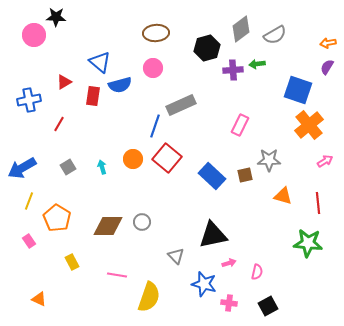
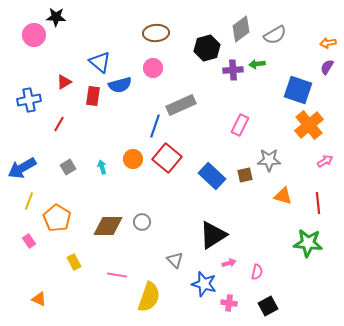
black triangle at (213, 235): rotated 20 degrees counterclockwise
gray triangle at (176, 256): moved 1 px left, 4 px down
yellow rectangle at (72, 262): moved 2 px right
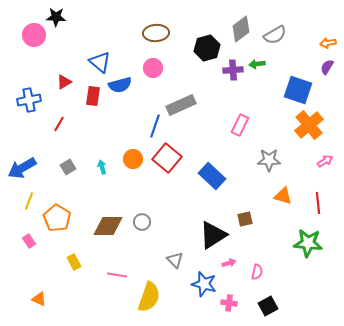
brown square at (245, 175): moved 44 px down
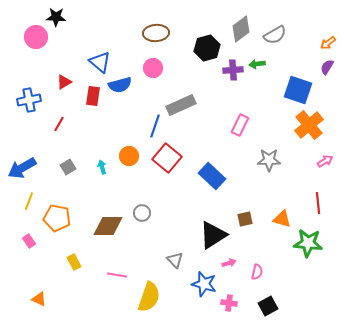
pink circle at (34, 35): moved 2 px right, 2 px down
orange arrow at (328, 43): rotated 28 degrees counterclockwise
orange circle at (133, 159): moved 4 px left, 3 px up
orange triangle at (283, 196): moved 1 px left, 23 px down
orange pentagon at (57, 218): rotated 20 degrees counterclockwise
gray circle at (142, 222): moved 9 px up
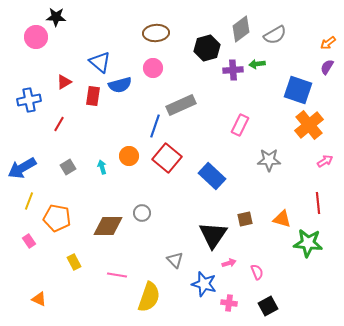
black triangle at (213, 235): rotated 24 degrees counterclockwise
pink semicircle at (257, 272): rotated 35 degrees counterclockwise
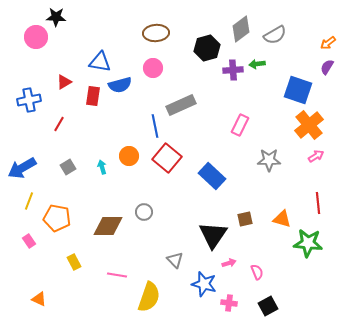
blue triangle at (100, 62): rotated 30 degrees counterclockwise
blue line at (155, 126): rotated 30 degrees counterclockwise
pink arrow at (325, 161): moved 9 px left, 5 px up
gray circle at (142, 213): moved 2 px right, 1 px up
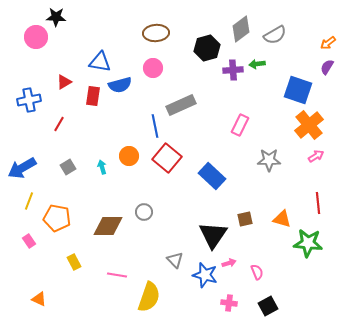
blue star at (204, 284): moved 1 px right, 9 px up
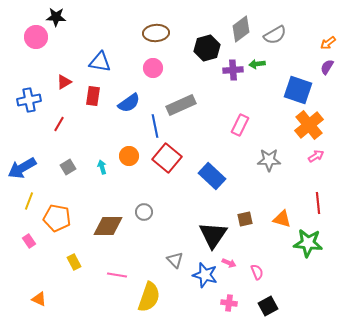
blue semicircle at (120, 85): moved 9 px right, 18 px down; rotated 20 degrees counterclockwise
pink arrow at (229, 263): rotated 40 degrees clockwise
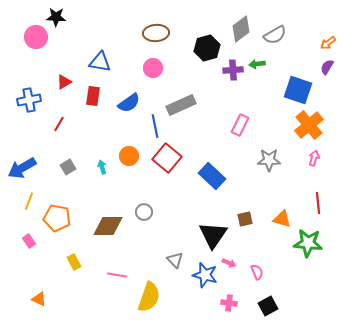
pink arrow at (316, 156): moved 2 px left, 2 px down; rotated 42 degrees counterclockwise
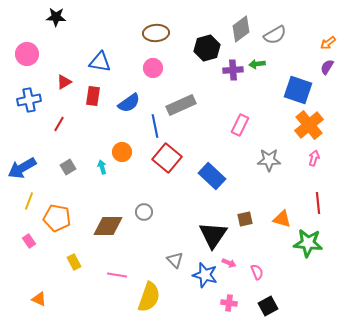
pink circle at (36, 37): moved 9 px left, 17 px down
orange circle at (129, 156): moved 7 px left, 4 px up
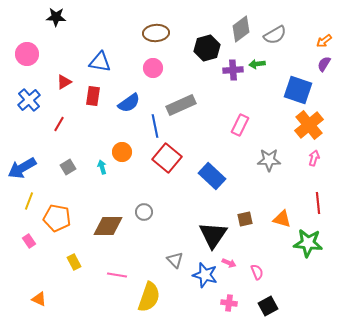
orange arrow at (328, 43): moved 4 px left, 2 px up
purple semicircle at (327, 67): moved 3 px left, 3 px up
blue cross at (29, 100): rotated 30 degrees counterclockwise
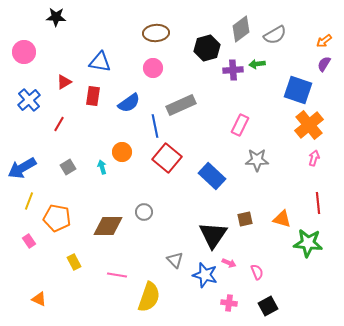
pink circle at (27, 54): moved 3 px left, 2 px up
gray star at (269, 160): moved 12 px left
